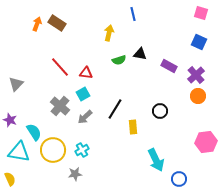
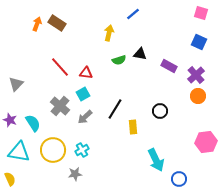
blue line: rotated 64 degrees clockwise
cyan semicircle: moved 1 px left, 9 px up
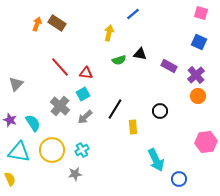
yellow circle: moved 1 px left
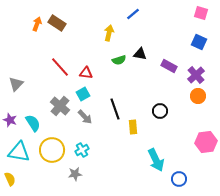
black line: rotated 50 degrees counterclockwise
gray arrow: rotated 91 degrees counterclockwise
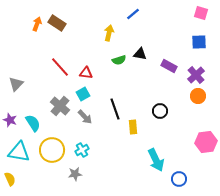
blue square: rotated 28 degrees counterclockwise
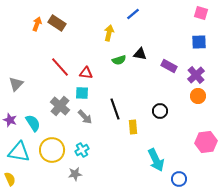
cyan square: moved 1 px left, 1 px up; rotated 32 degrees clockwise
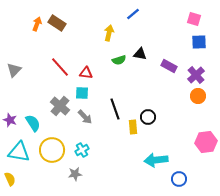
pink square: moved 7 px left, 6 px down
gray triangle: moved 2 px left, 14 px up
black circle: moved 12 px left, 6 px down
cyan arrow: rotated 110 degrees clockwise
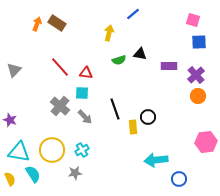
pink square: moved 1 px left, 1 px down
purple rectangle: rotated 28 degrees counterclockwise
cyan semicircle: moved 51 px down
gray star: moved 1 px up
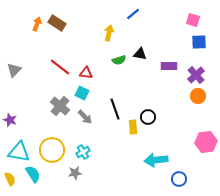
red line: rotated 10 degrees counterclockwise
cyan square: rotated 24 degrees clockwise
cyan cross: moved 1 px right, 2 px down
